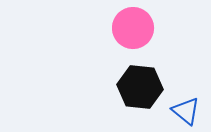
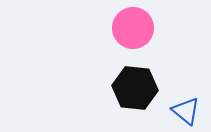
black hexagon: moved 5 px left, 1 px down
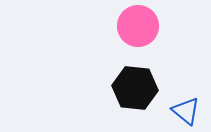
pink circle: moved 5 px right, 2 px up
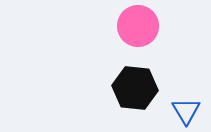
blue triangle: rotated 20 degrees clockwise
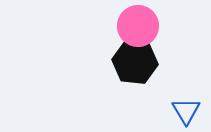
black hexagon: moved 26 px up
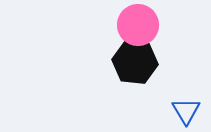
pink circle: moved 1 px up
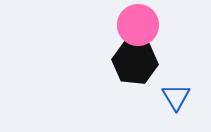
blue triangle: moved 10 px left, 14 px up
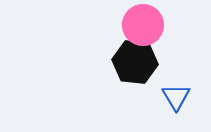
pink circle: moved 5 px right
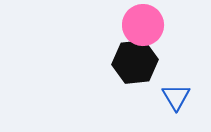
black hexagon: rotated 12 degrees counterclockwise
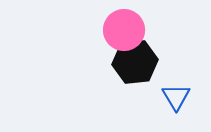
pink circle: moved 19 px left, 5 px down
